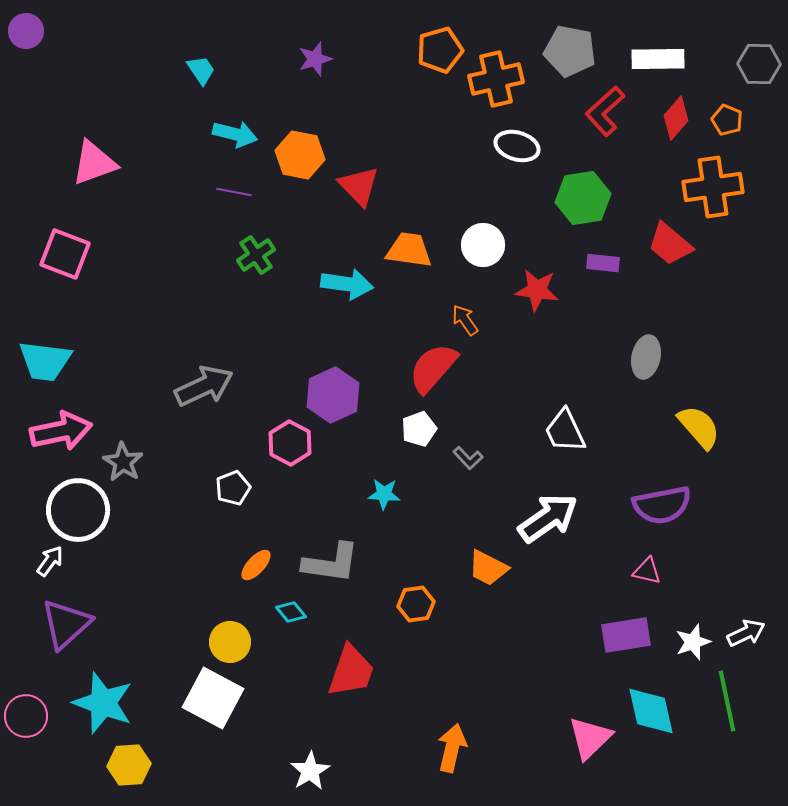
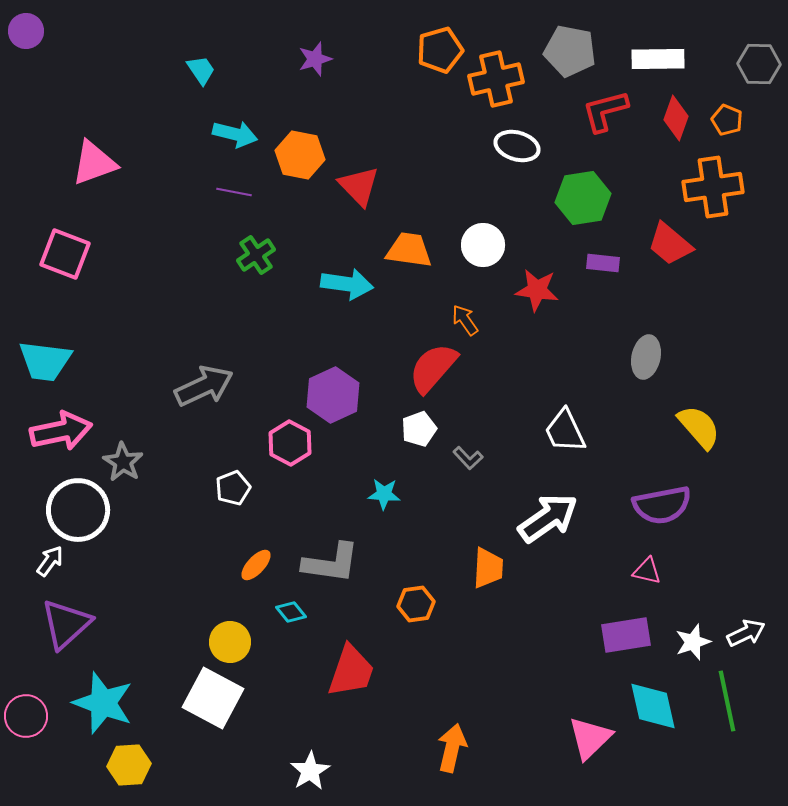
red L-shape at (605, 111): rotated 27 degrees clockwise
red diamond at (676, 118): rotated 21 degrees counterclockwise
orange trapezoid at (488, 568): rotated 114 degrees counterclockwise
cyan diamond at (651, 711): moved 2 px right, 5 px up
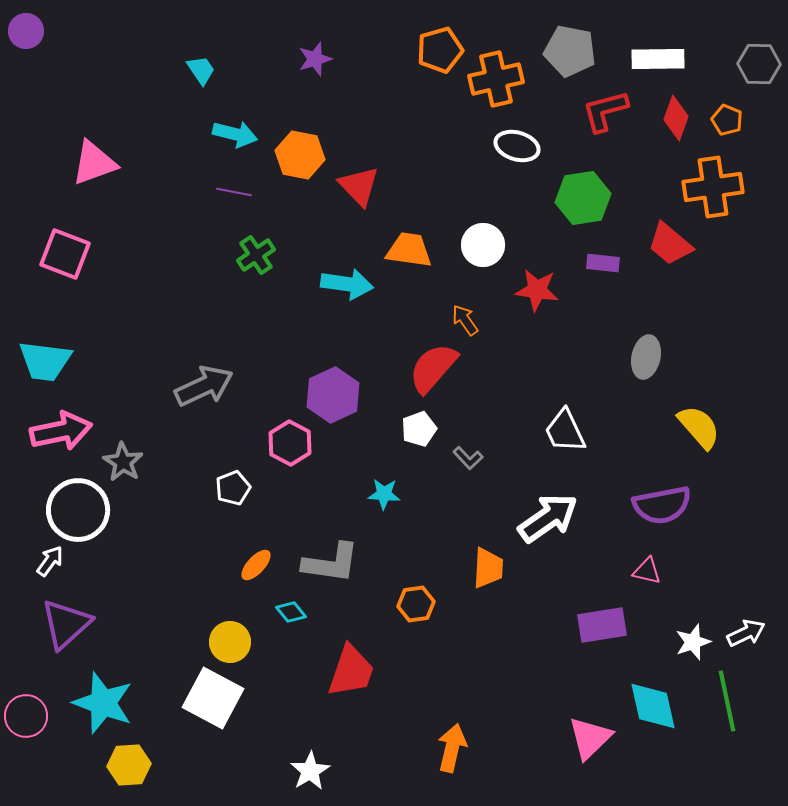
purple rectangle at (626, 635): moved 24 px left, 10 px up
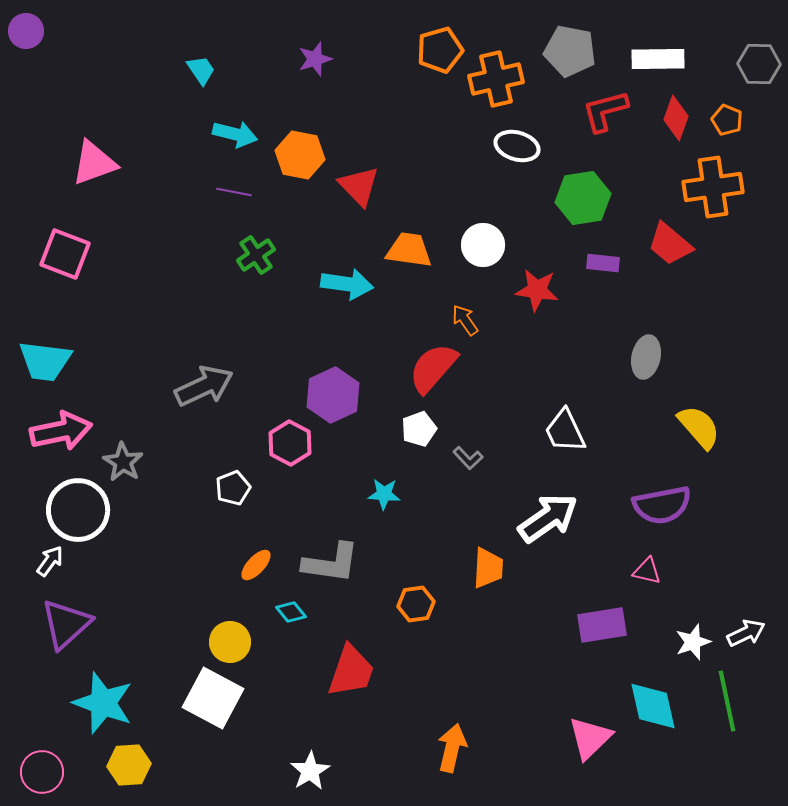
pink circle at (26, 716): moved 16 px right, 56 px down
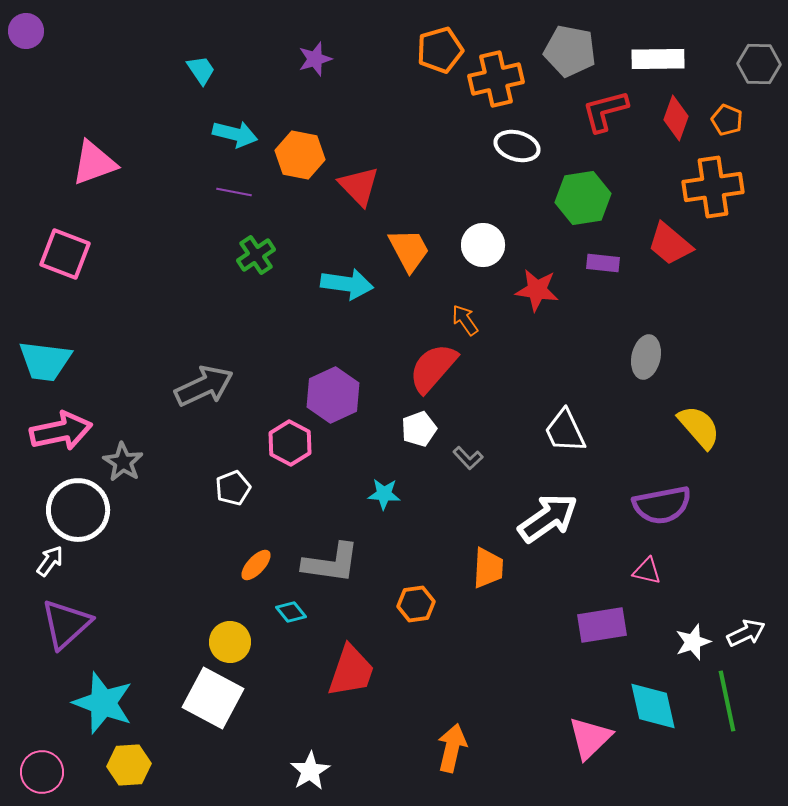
orange trapezoid at (409, 250): rotated 54 degrees clockwise
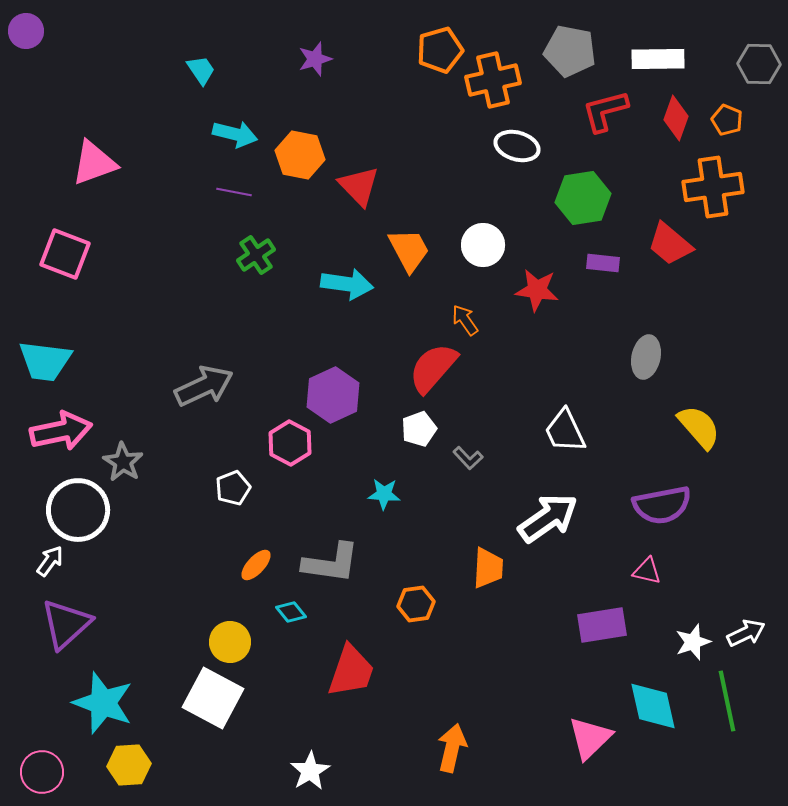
orange cross at (496, 79): moved 3 px left, 1 px down
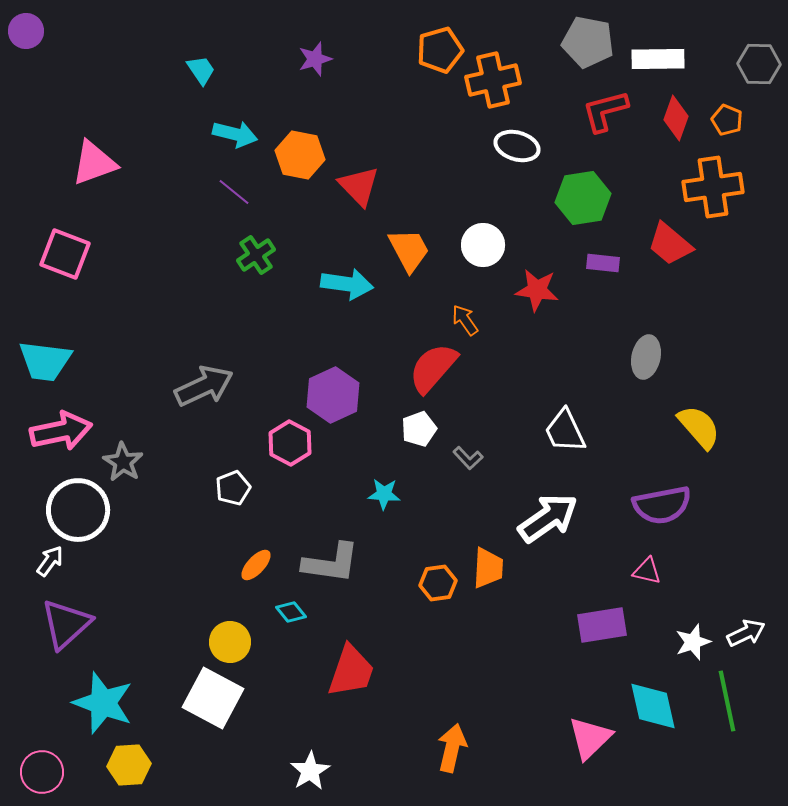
gray pentagon at (570, 51): moved 18 px right, 9 px up
purple line at (234, 192): rotated 28 degrees clockwise
orange hexagon at (416, 604): moved 22 px right, 21 px up
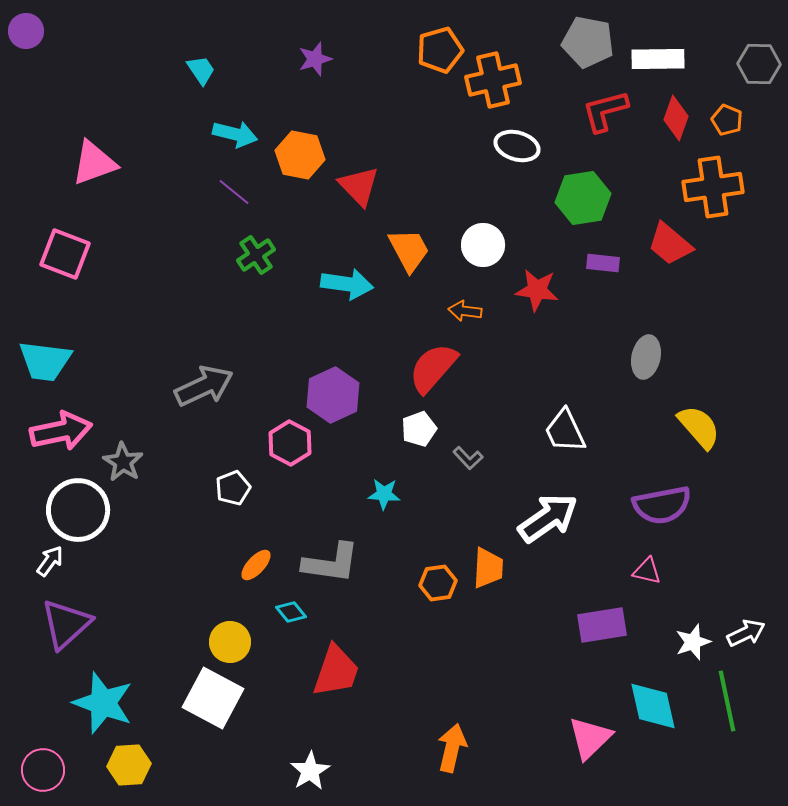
orange arrow at (465, 320): moved 9 px up; rotated 48 degrees counterclockwise
red trapezoid at (351, 671): moved 15 px left
pink circle at (42, 772): moved 1 px right, 2 px up
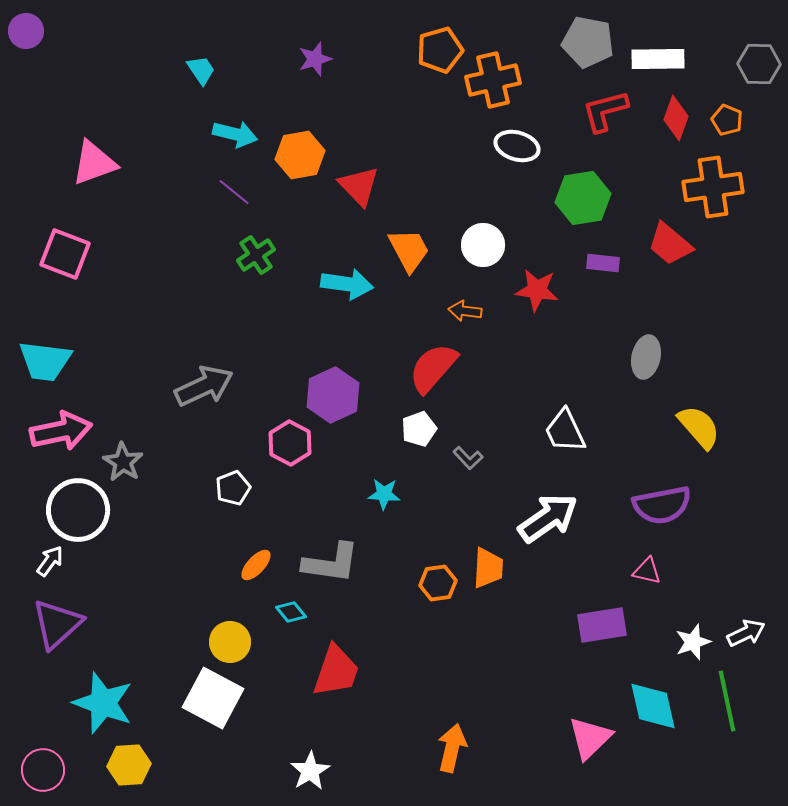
orange hexagon at (300, 155): rotated 21 degrees counterclockwise
purple triangle at (66, 624): moved 9 px left
